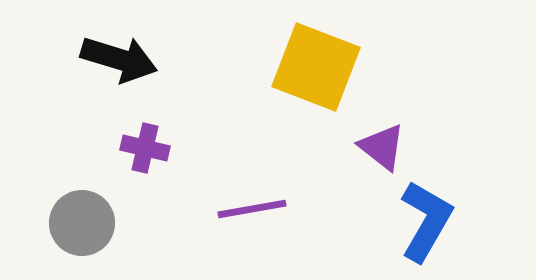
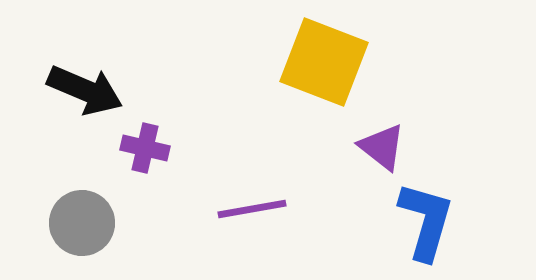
black arrow: moved 34 px left, 31 px down; rotated 6 degrees clockwise
yellow square: moved 8 px right, 5 px up
blue L-shape: rotated 14 degrees counterclockwise
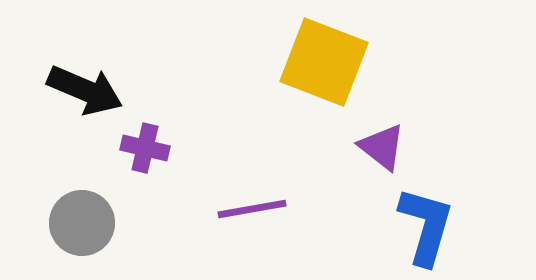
blue L-shape: moved 5 px down
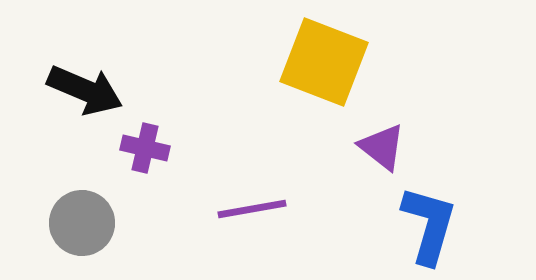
blue L-shape: moved 3 px right, 1 px up
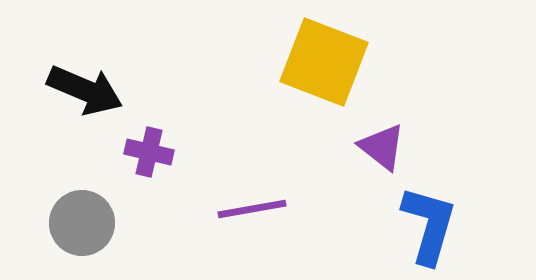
purple cross: moved 4 px right, 4 px down
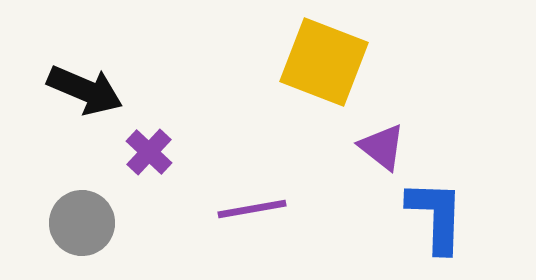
purple cross: rotated 30 degrees clockwise
blue L-shape: moved 7 px right, 9 px up; rotated 14 degrees counterclockwise
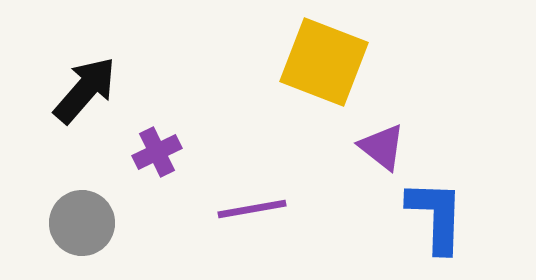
black arrow: rotated 72 degrees counterclockwise
purple cross: moved 8 px right; rotated 21 degrees clockwise
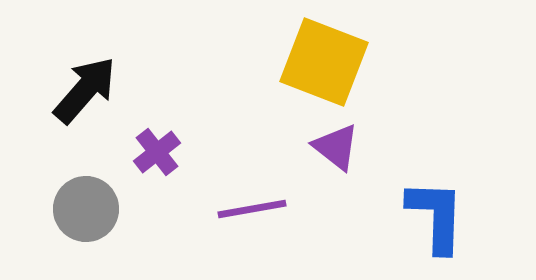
purple triangle: moved 46 px left
purple cross: rotated 12 degrees counterclockwise
gray circle: moved 4 px right, 14 px up
